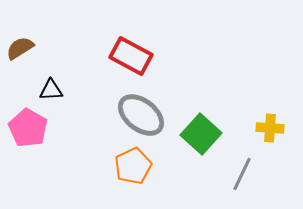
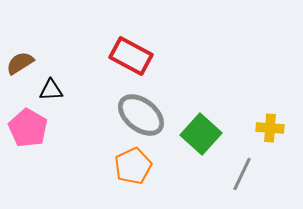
brown semicircle: moved 15 px down
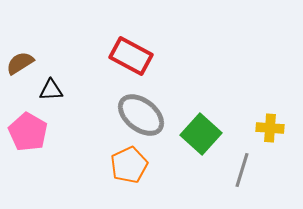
pink pentagon: moved 4 px down
orange pentagon: moved 4 px left, 1 px up
gray line: moved 4 px up; rotated 8 degrees counterclockwise
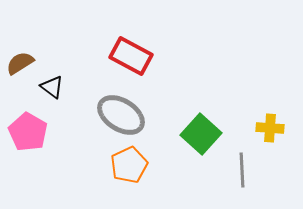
black triangle: moved 1 px right, 3 px up; rotated 40 degrees clockwise
gray ellipse: moved 20 px left; rotated 6 degrees counterclockwise
gray line: rotated 20 degrees counterclockwise
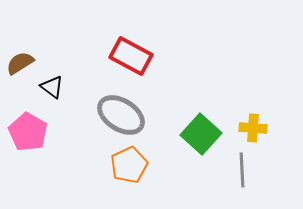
yellow cross: moved 17 px left
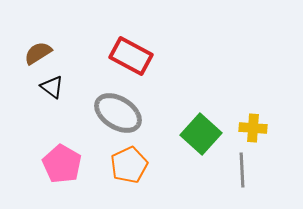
brown semicircle: moved 18 px right, 10 px up
gray ellipse: moved 3 px left, 2 px up
pink pentagon: moved 34 px right, 32 px down
